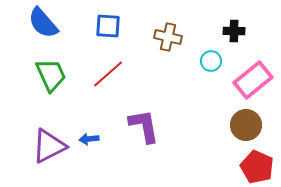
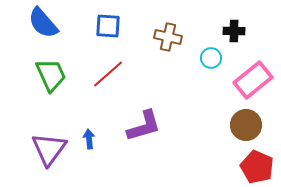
cyan circle: moved 3 px up
purple L-shape: rotated 84 degrees clockwise
blue arrow: rotated 90 degrees clockwise
purple triangle: moved 3 px down; rotated 27 degrees counterclockwise
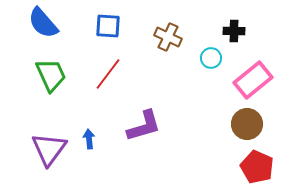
brown cross: rotated 12 degrees clockwise
red line: rotated 12 degrees counterclockwise
brown circle: moved 1 px right, 1 px up
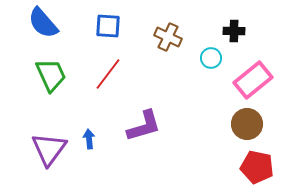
red pentagon: rotated 12 degrees counterclockwise
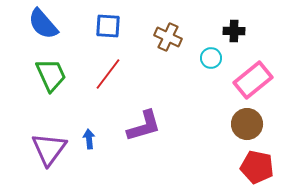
blue semicircle: moved 1 px down
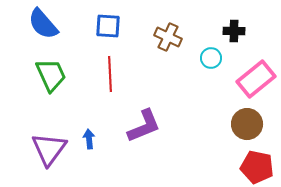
red line: moved 2 px right; rotated 40 degrees counterclockwise
pink rectangle: moved 3 px right, 1 px up
purple L-shape: rotated 6 degrees counterclockwise
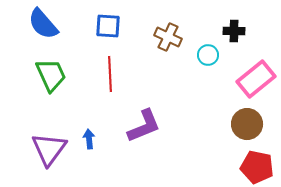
cyan circle: moved 3 px left, 3 px up
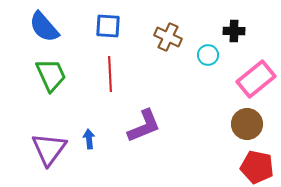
blue semicircle: moved 1 px right, 3 px down
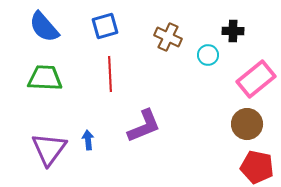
blue square: moved 3 px left; rotated 20 degrees counterclockwise
black cross: moved 1 px left
green trapezoid: moved 6 px left, 3 px down; rotated 63 degrees counterclockwise
blue arrow: moved 1 px left, 1 px down
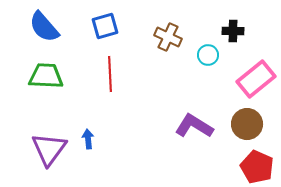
green trapezoid: moved 1 px right, 2 px up
purple L-shape: moved 50 px right; rotated 126 degrees counterclockwise
blue arrow: moved 1 px up
red pentagon: rotated 12 degrees clockwise
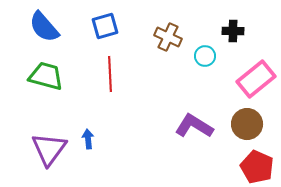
cyan circle: moved 3 px left, 1 px down
green trapezoid: rotated 12 degrees clockwise
